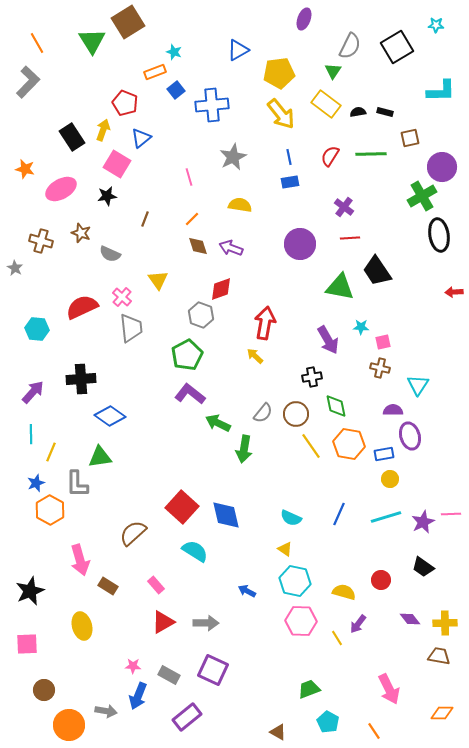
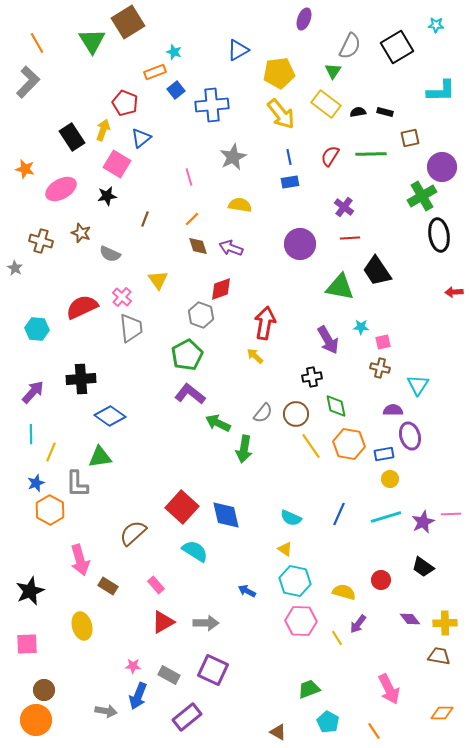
orange circle at (69, 725): moved 33 px left, 5 px up
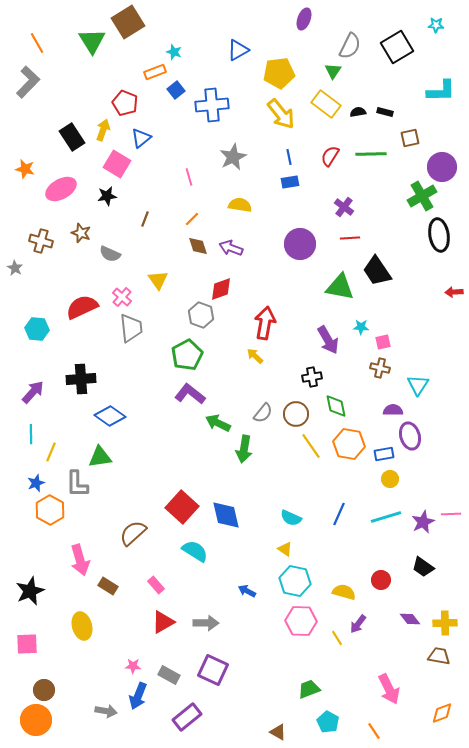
orange diamond at (442, 713): rotated 20 degrees counterclockwise
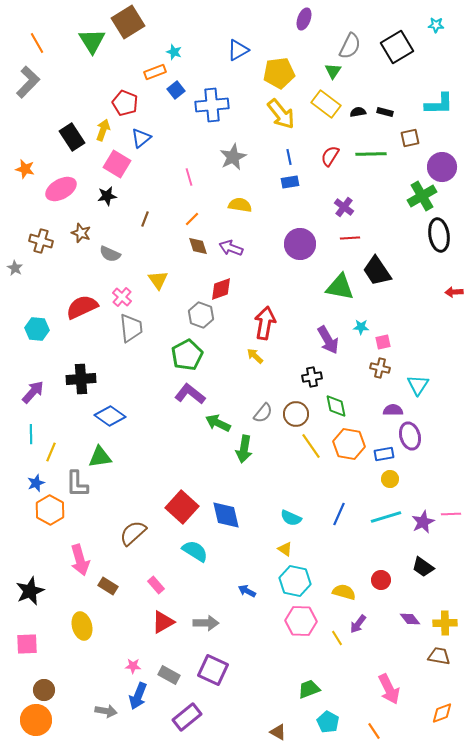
cyan L-shape at (441, 91): moved 2 px left, 13 px down
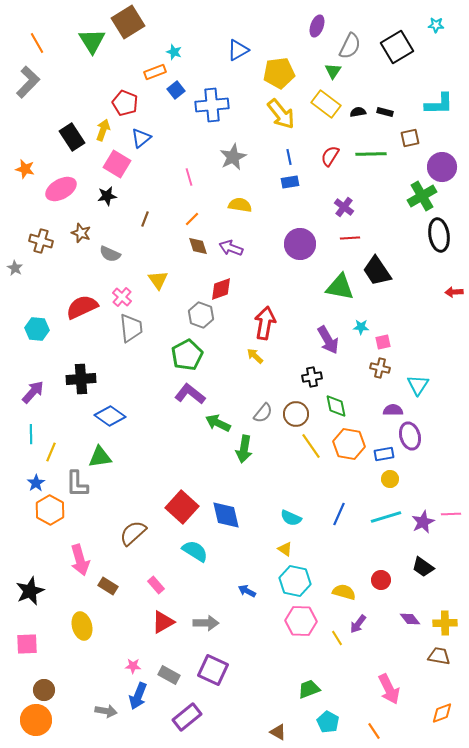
purple ellipse at (304, 19): moved 13 px right, 7 px down
blue star at (36, 483): rotated 12 degrees counterclockwise
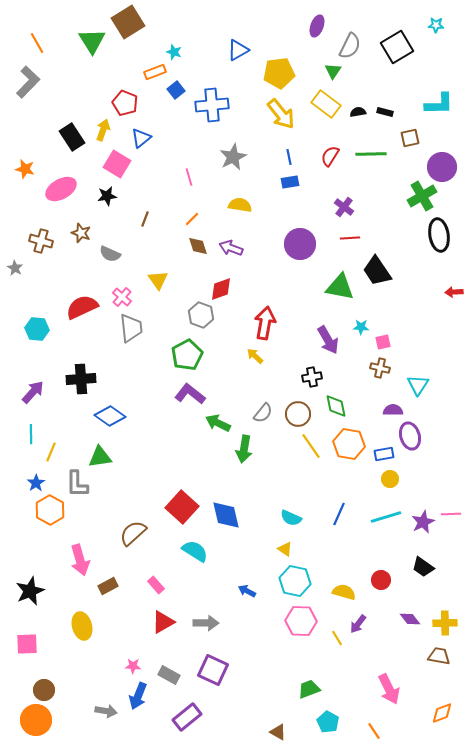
brown circle at (296, 414): moved 2 px right
brown rectangle at (108, 586): rotated 60 degrees counterclockwise
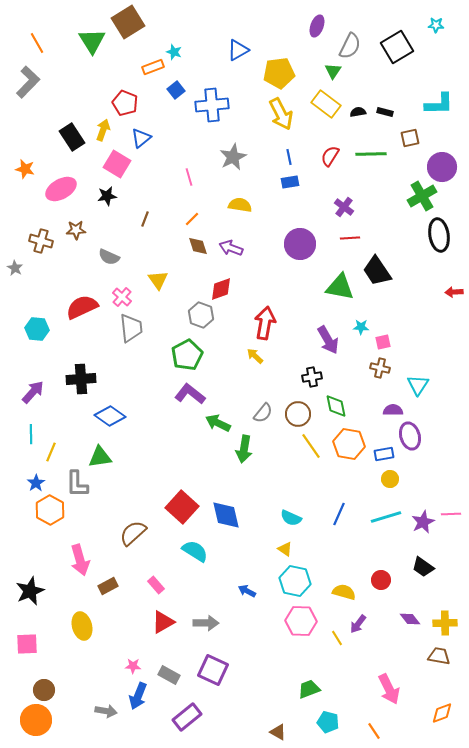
orange rectangle at (155, 72): moved 2 px left, 5 px up
yellow arrow at (281, 114): rotated 12 degrees clockwise
brown star at (81, 233): moved 5 px left, 3 px up; rotated 24 degrees counterclockwise
gray semicircle at (110, 254): moved 1 px left, 3 px down
cyan pentagon at (328, 722): rotated 15 degrees counterclockwise
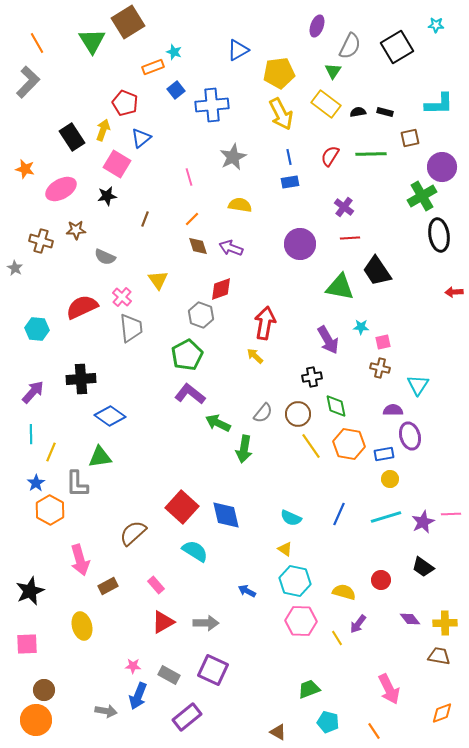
gray semicircle at (109, 257): moved 4 px left
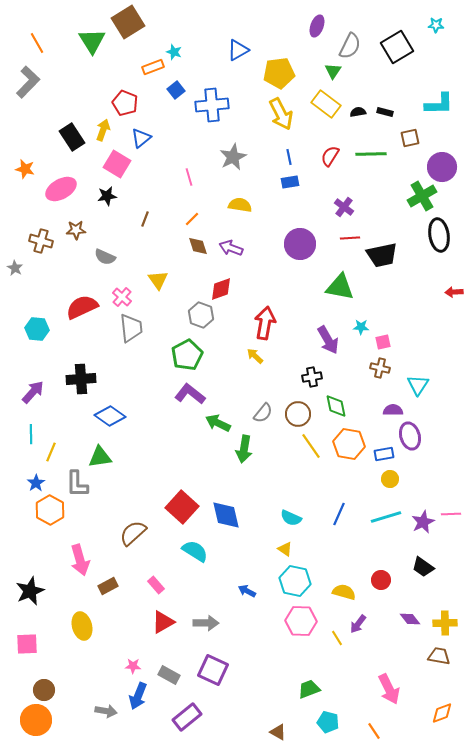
black trapezoid at (377, 271): moved 5 px right, 16 px up; rotated 68 degrees counterclockwise
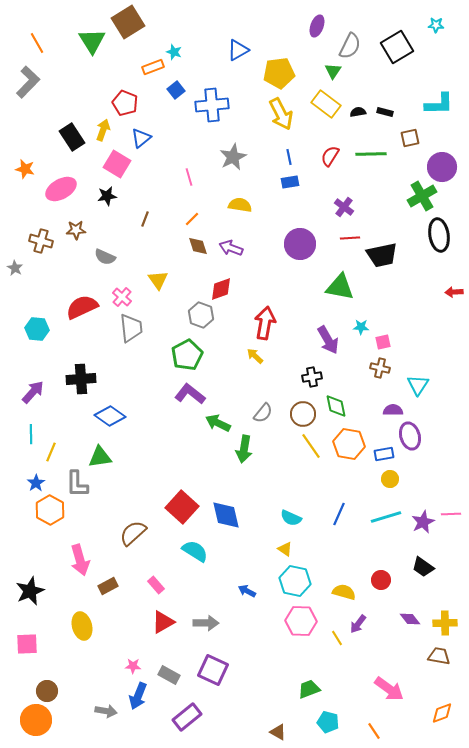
brown circle at (298, 414): moved 5 px right
pink arrow at (389, 689): rotated 28 degrees counterclockwise
brown circle at (44, 690): moved 3 px right, 1 px down
